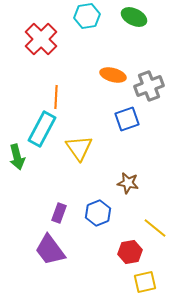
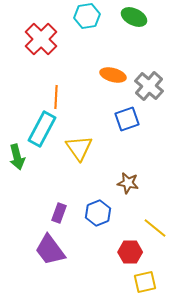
gray cross: rotated 28 degrees counterclockwise
red hexagon: rotated 10 degrees clockwise
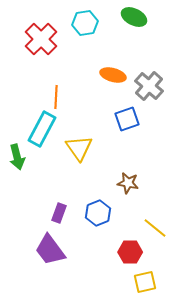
cyan hexagon: moved 2 px left, 7 px down
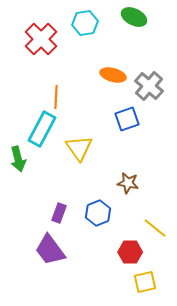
green arrow: moved 1 px right, 2 px down
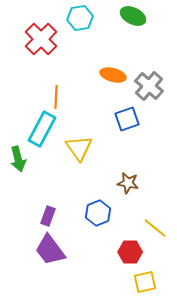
green ellipse: moved 1 px left, 1 px up
cyan hexagon: moved 5 px left, 5 px up
purple rectangle: moved 11 px left, 3 px down
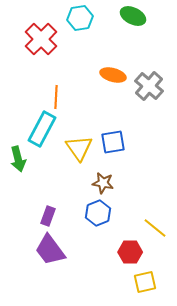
blue square: moved 14 px left, 23 px down; rotated 10 degrees clockwise
brown star: moved 25 px left
